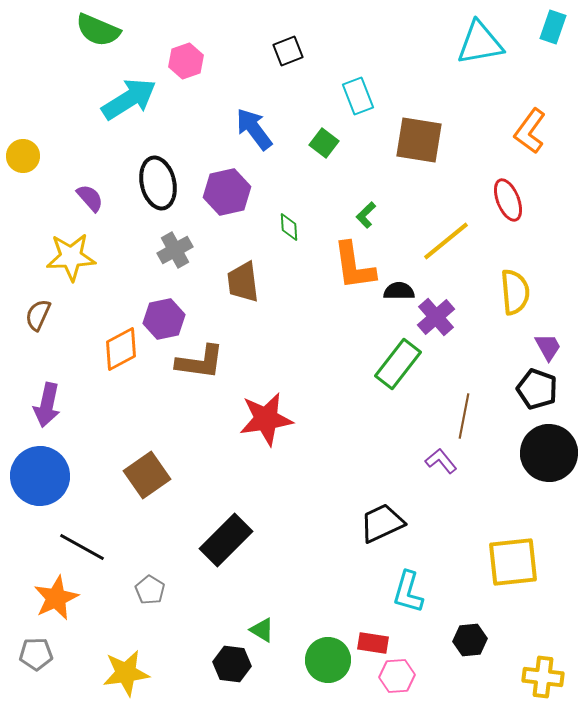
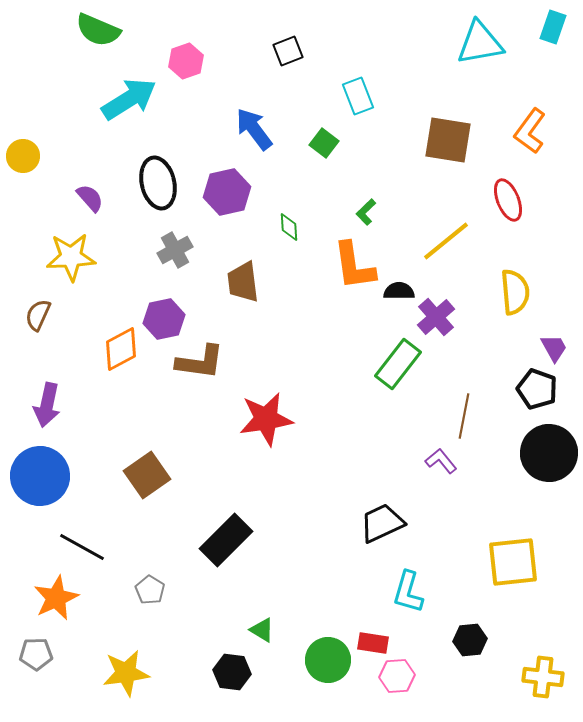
brown square at (419, 140): moved 29 px right
green L-shape at (366, 215): moved 3 px up
purple trapezoid at (548, 347): moved 6 px right, 1 px down
black hexagon at (232, 664): moved 8 px down
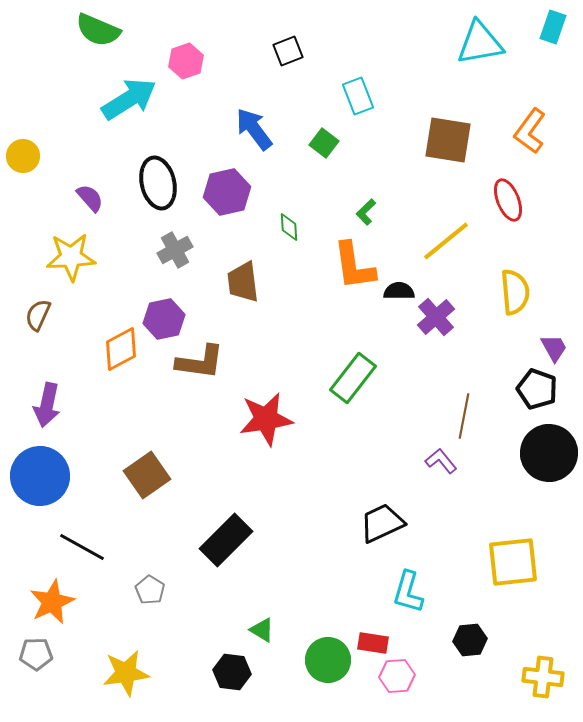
green rectangle at (398, 364): moved 45 px left, 14 px down
orange star at (56, 598): moved 4 px left, 4 px down
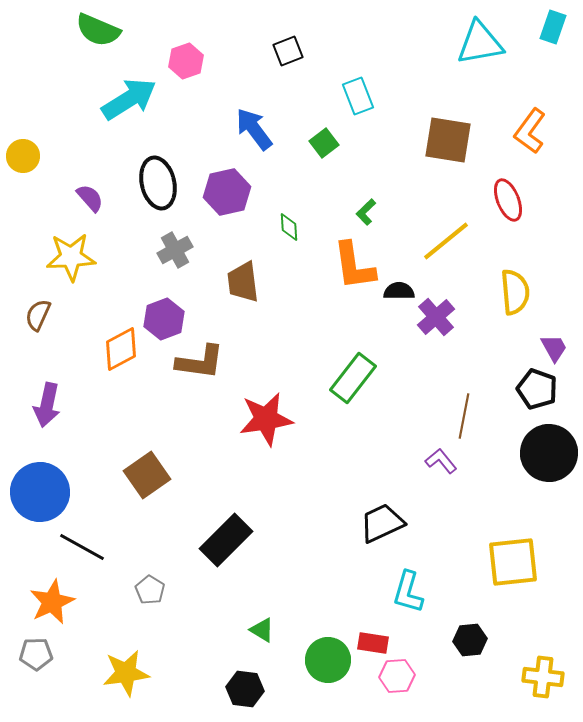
green square at (324, 143): rotated 16 degrees clockwise
purple hexagon at (164, 319): rotated 9 degrees counterclockwise
blue circle at (40, 476): moved 16 px down
black hexagon at (232, 672): moved 13 px right, 17 px down
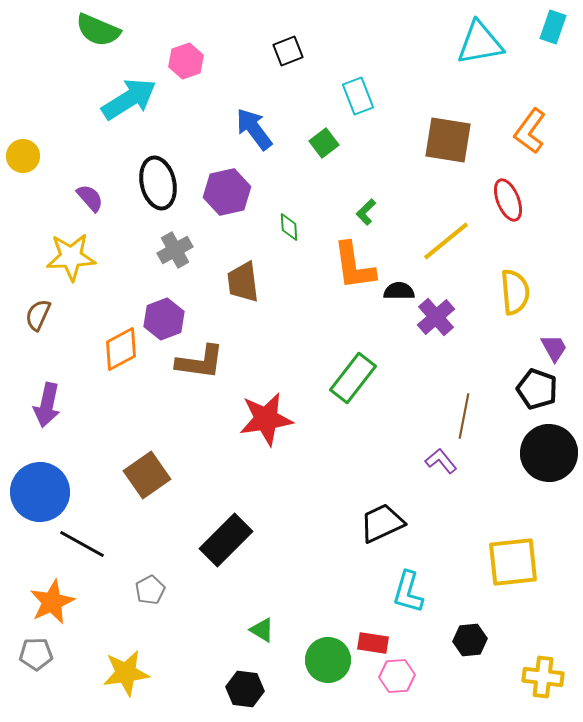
black line at (82, 547): moved 3 px up
gray pentagon at (150, 590): rotated 12 degrees clockwise
